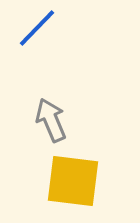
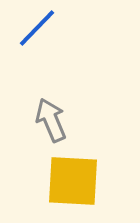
yellow square: rotated 4 degrees counterclockwise
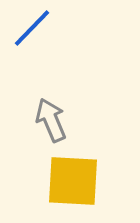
blue line: moved 5 px left
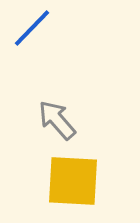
gray arrow: moved 6 px right; rotated 18 degrees counterclockwise
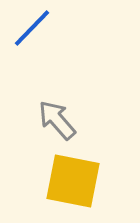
yellow square: rotated 8 degrees clockwise
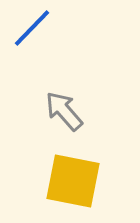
gray arrow: moved 7 px right, 9 px up
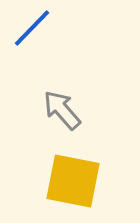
gray arrow: moved 2 px left, 1 px up
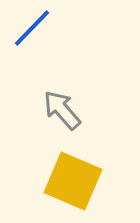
yellow square: rotated 12 degrees clockwise
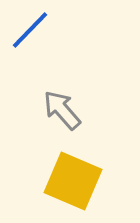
blue line: moved 2 px left, 2 px down
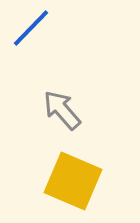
blue line: moved 1 px right, 2 px up
